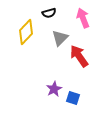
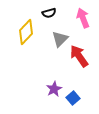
gray triangle: moved 1 px down
blue square: rotated 32 degrees clockwise
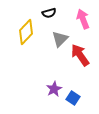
pink arrow: moved 1 px down
red arrow: moved 1 px right, 1 px up
blue square: rotated 16 degrees counterclockwise
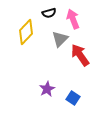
pink arrow: moved 10 px left
purple star: moved 7 px left
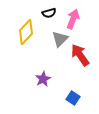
pink arrow: rotated 42 degrees clockwise
purple star: moved 4 px left, 10 px up
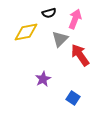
pink arrow: moved 2 px right
yellow diamond: rotated 35 degrees clockwise
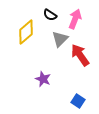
black semicircle: moved 1 px right, 2 px down; rotated 48 degrees clockwise
yellow diamond: rotated 30 degrees counterclockwise
purple star: rotated 21 degrees counterclockwise
blue square: moved 5 px right, 3 px down
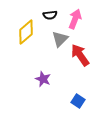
black semicircle: rotated 40 degrees counterclockwise
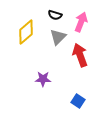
black semicircle: moved 5 px right; rotated 24 degrees clockwise
pink arrow: moved 6 px right, 3 px down
gray triangle: moved 2 px left, 2 px up
red arrow: rotated 15 degrees clockwise
purple star: rotated 21 degrees counterclockwise
